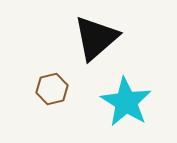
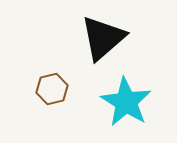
black triangle: moved 7 px right
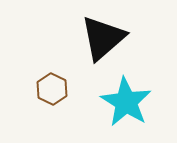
brown hexagon: rotated 20 degrees counterclockwise
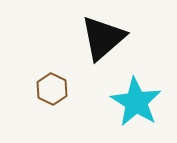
cyan star: moved 10 px right
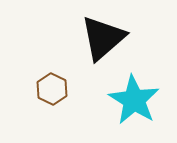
cyan star: moved 2 px left, 2 px up
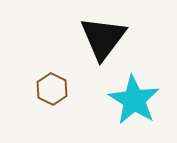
black triangle: rotated 12 degrees counterclockwise
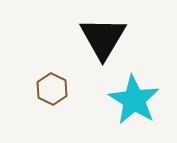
black triangle: rotated 6 degrees counterclockwise
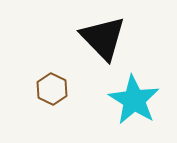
black triangle: rotated 15 degrees counterclockwise
